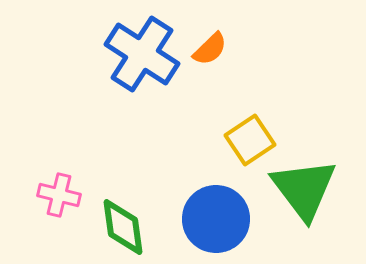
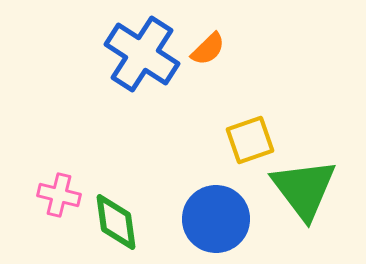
orange semicircle: moved 2 px left
yellow square: rotated 15 degrees clockwise
green diamond: moved 7 px left, 5 px up
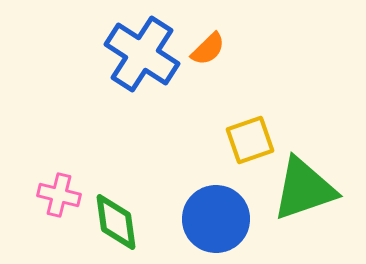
green triangle: rotated 48 degrees clockwise
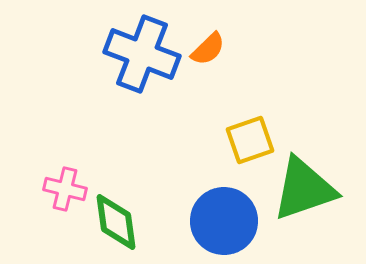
blue cross: rotated 12 degrees counterclockwise
pink cross: moved 6 px right, 6 px up
blue circle: moved 8 px right, 2 px down
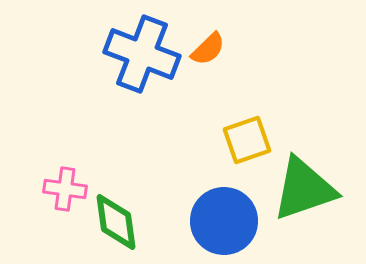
yellow square: moved 3 px left
pink cross: rotated 6 degrees counterclockwise
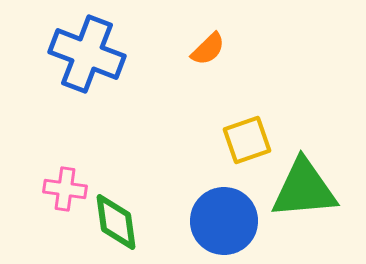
blue cross: moved 55 px left
green triangle: rotated 14 degrees clockwise
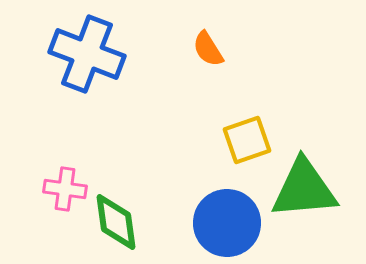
orange semicircle: rotated 102 degrees clockwise
blue circle: moved 3 px right, 2 px down
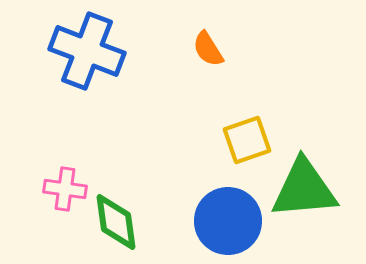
blue cross: moved 3 px up
blue circle: moved 1 px right, 2 px up
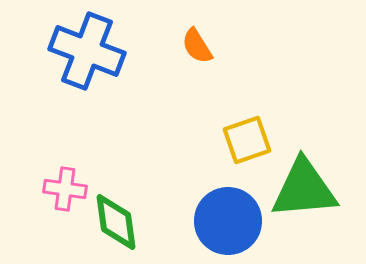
orange semicircle: moved 11 px left, 3 px up
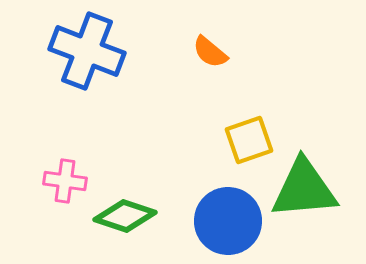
orange semicircle: moved 13 px right, 6 px down; rotated 18 degrees counterclockwise
yellow square: moved 2 px right
pink cross: moved 8 px up
green diamond: moved 9 px right, 6 px up; rotated 64 degrees counterclockwise
